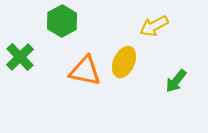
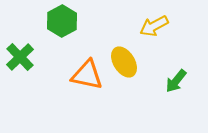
yellow ellipse: rotated 56 degrees counterclockwise
orange triangle: moved 2 px right, 4 px down
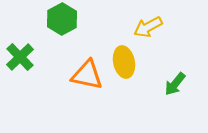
green hexagon: moved 2 px up
yellow arrow: moved 6 px left, 1 px down
yellow ellipse: rotated 20 degrees clockwise
green arrow: moved 1 px left, 3 px down
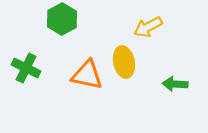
green cross: moved 6 px right, 11 px down; rotated 20 degrees counterclockwise
green arrow: rotated 55 degrees clockwise
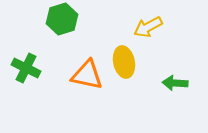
green hexagon: rotated 12 degrees clockwise
green arrow: moved 1 px up
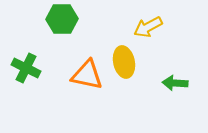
green hexagon: rotated 16 degrees clockwise
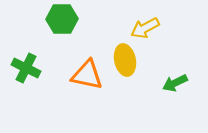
yellow arrow: moved 3 px left, 1 px down
yellow ellipse: moved 1 px right, 2 px up
green arrow: rotated 30 degrees counterclockwise
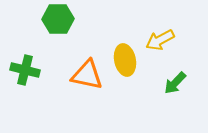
green hexagon: moved 4 px left
yellow arrow: moved 15 px right, 12 px down
green cross: moved 1 px left, 2 px down; rotated 12 degrees counterclockwise
green arrow: rotated 20 degrees counterclockwise
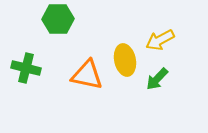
green cross: moved 1 px right, 2 px up
green arrow: moved 18 px left, 4 px up
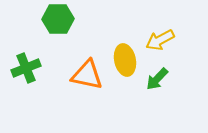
green cross: rotated 36 degrees counterclockwise
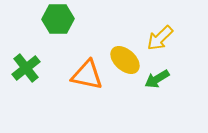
yellow arrow: moved 2 px up; rotated 16 degrees counterclockwise
yellow ellipse: rotated 36 degrees counterclockwise
green cross: rotated 16 degrees counterclockwise
green arrow: rotated 15 degrees clockwise
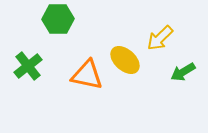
green cross: moved 2 px right, 2 px up
green arrow: moved 26 px right, 7 px up
